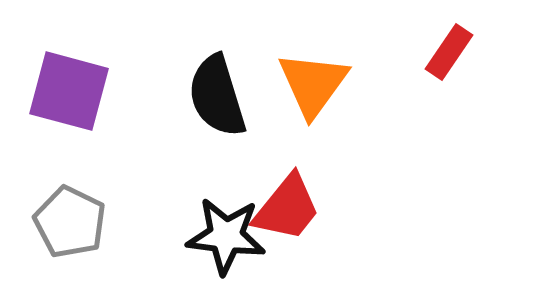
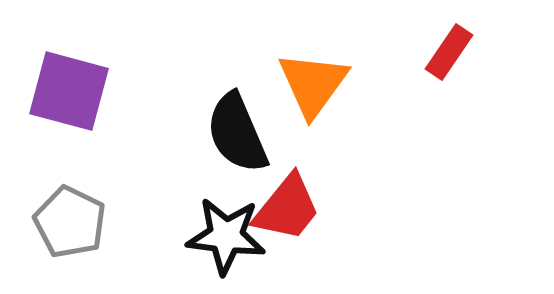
black semicircle: moved 20 px right, 37 px down; rotated 6 degrees counterclockwise
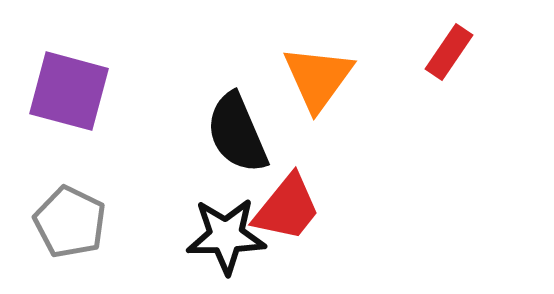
orange triangle: moved 5 px right, 6 px up
black star: rotated 8 degrees counterclockwise
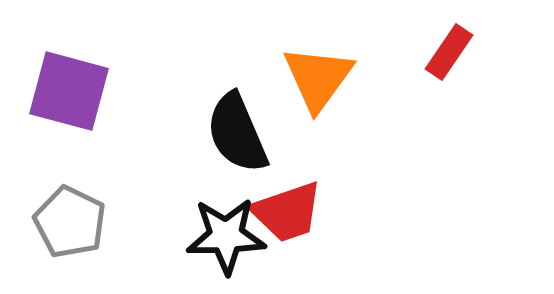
red trapezoid: moved 4 px down; rotated 32 degrees clockwise
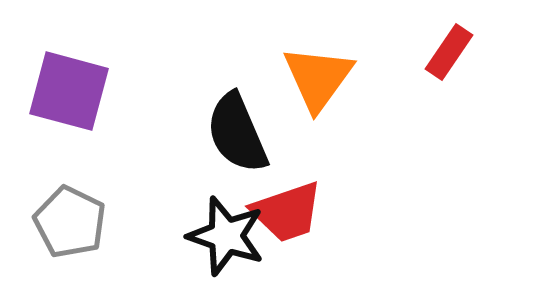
black star: rotated 20 degrees clockwise
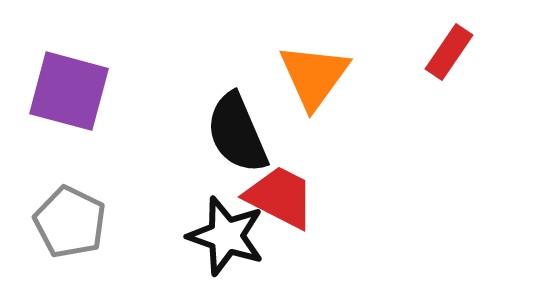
orange triangle: moved 4 px left, 2 px up
red trapezoid: moved 7 px left, 15 px up; rotated 134 degrees counterclockwise
